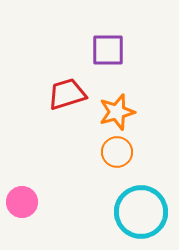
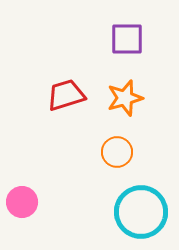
purple square: moved 19 px right, 11 px up
red trapezoid: moved 1 px left, 1 px down
orange star: moved 8 px right, 14 px up
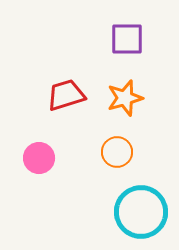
pink circle: moved 17 px right, 44 px up
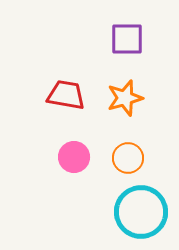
red trapezoid: rotated 27 degrees clockwise
orange circle: moved 11 px right, 6 px down
pink circle: moved 35 px right, 1 px up
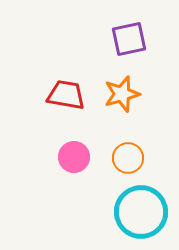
purple square: moved 2 px right; rotated 12 degrees counterclockwise
orange star: moved 3 px left, 4 px up
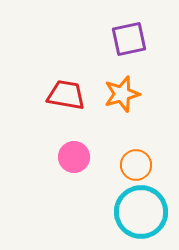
orange circle: moved 8 px right, 7 px down
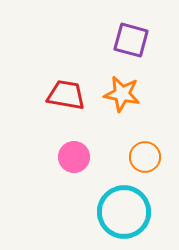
purple square: moved 2 px right, 1 px down; rotated 27 degrees clockwise
orange star: rotated 27 degrees clockwise
orange circle: moved 9 px right, 8 px up
cyan circle: moved 17 px left
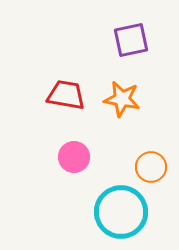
purple square: rotated 27 degrees counterclockwise
orange star: moved 5 px down
orange circle: moved 6 px right, 10 px down
cyan circle: moved 3 px left
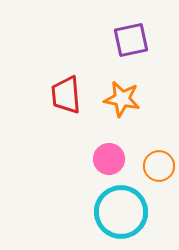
red trapezoid: rotated 105 degrees counterclockwise
pink circle: moved 35 px right, 2 px down
orange circle: moved 8 px right, 1 px up
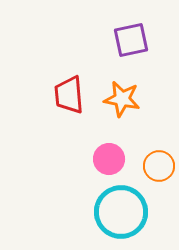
red trapezoid: moved 3 px right
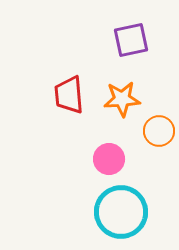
orange star: rotated 15 degrees counterclockwise
orange circle: moved 35 px up
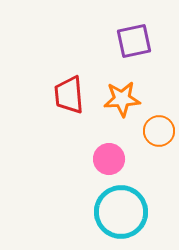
purple square: moved 3 px right, 1 px down
